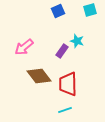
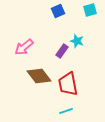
red trapezoid: rotated 10 degrees counterclockwise
cyan line: moved 1 px right, 1 px down
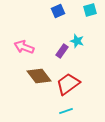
pink arrow: rotated 60 degrees clockwise
red trapezoid: rotated 65 degrees clockwise
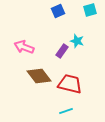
red trapezoid: moved 2 px right; rotated 50 degrees clockwise
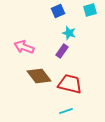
cyan star: moved 8 px left, 8 px up
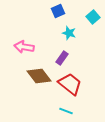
cyan square: moved 3 px right, 7 px down; rotated 24 degrees counterclockwise
pink arrow: rotated 12 degrees counterclockwise
purple rectangle: moved 7 px down
red trapezoid: rotated 25 degrees clockwise
cyan line: rotated 40 degrees clockwise
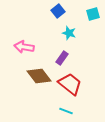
blue square: rotated 16 degrees counterclockwise
cyan square: moved 3 px up; rotated 24 degrees clockwise
